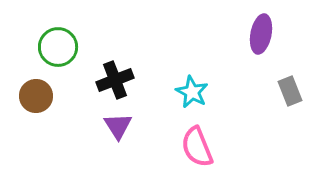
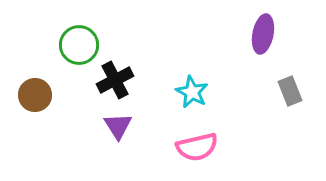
purple ellipse: moved 2 px right
green circle: moved 21 px right, 2 px up
black cross: rotated 6 degrees counterclockwise
brown circle: moved 1 px left, 1 px up
pink semicircle: rotated 81 degrees counterclockwise
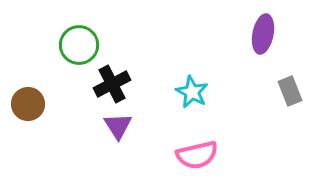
black cross: moved 3 px left, 4 px down
brown circle: moved 7 px left, 9 px down
pink semicircle: moved 8 px down
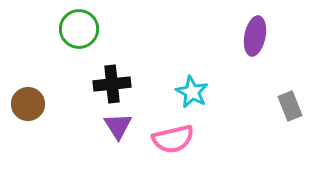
purple ellipse: moved 8 px left, 2 px down
green circle: moved 16 px up
black cross: rotated 21 degrees clockwise
gray rectangle: moved 15 px down
pink semicircle: moved 24 px left, 16 px up
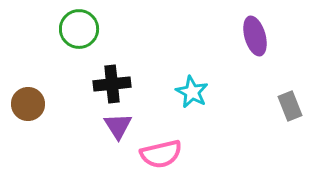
purple ellipse: rotated 27 degrees counterclockwise
pink semicircle: moved 12 px left, 15 px down
